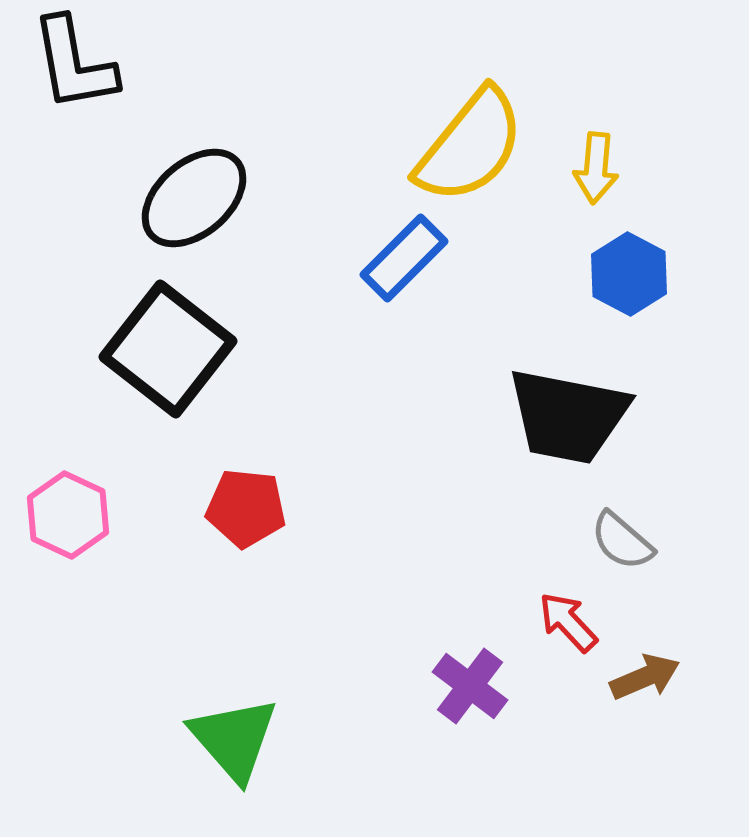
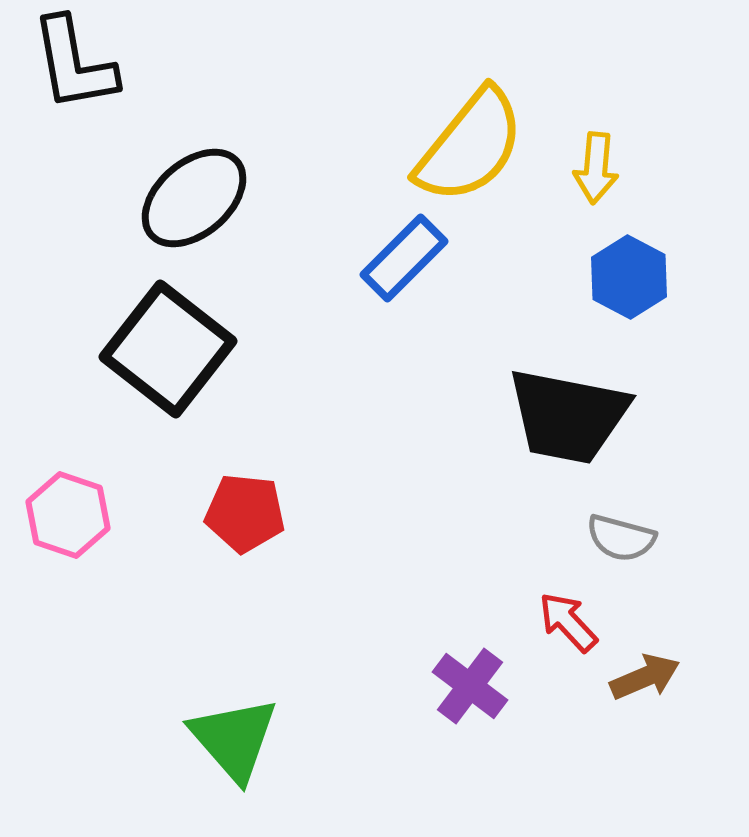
blue hexagon: moved 3 px down
red pentagon: moved 1 px left, 5 px down
pink hexagon: rotated 6 degrees counterclockwise
gray semicircle: moved 1 px left, 3 px up; rotated 26 degrees counterclockwise
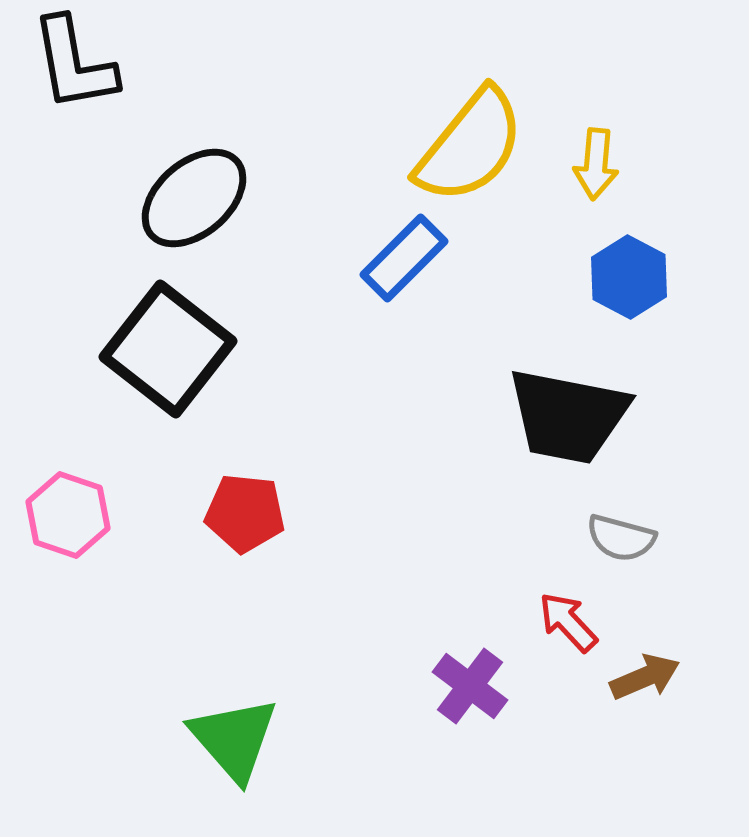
yellow arrow: moved 4 px up
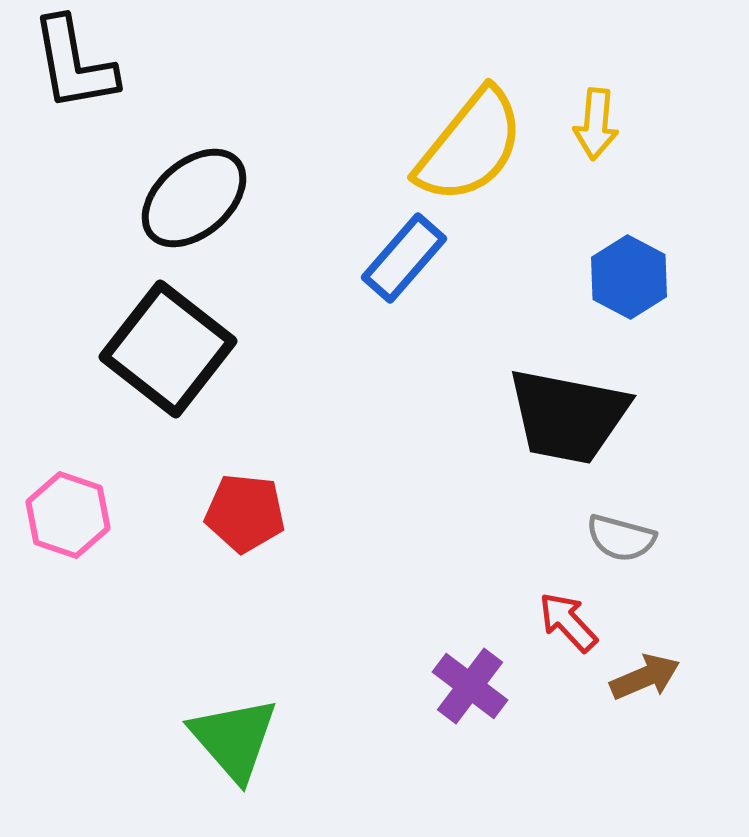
yellow arrow: moved 40 px up
blue rectangle: rotated 4 degrees counterclockwise
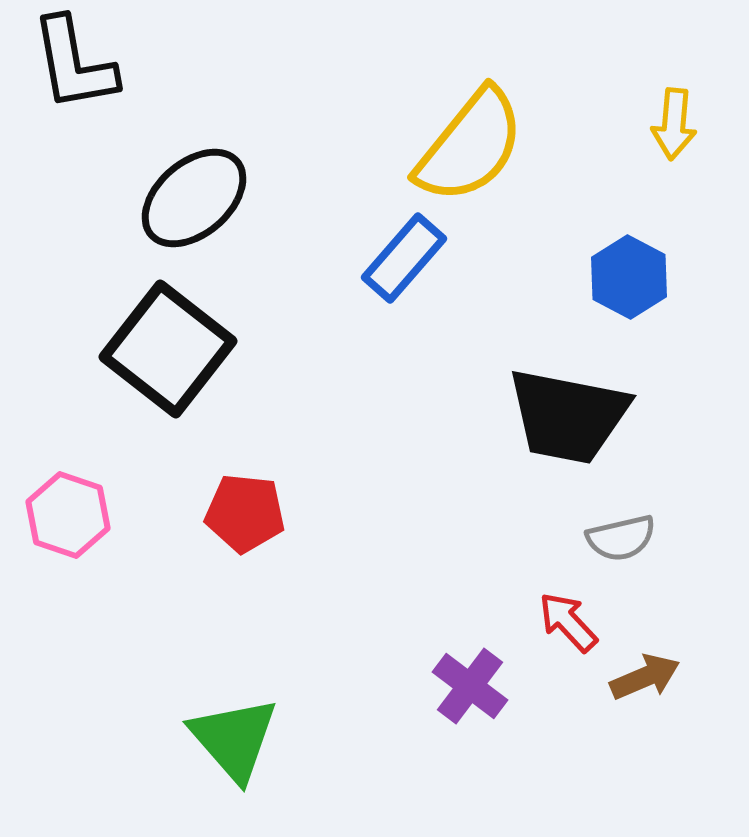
yellow arrow: moved 78 px right
gray semicircle: rotated 28 degrees counterclockwise
